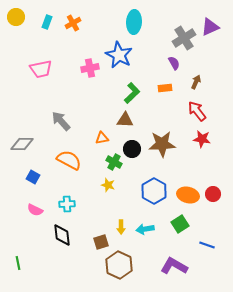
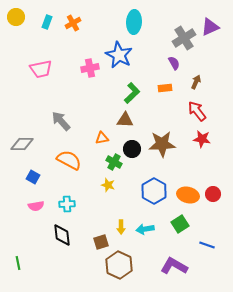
pink semicircle: moved 1 px right, 4 px up; rotated 35 degrees counterclockwise
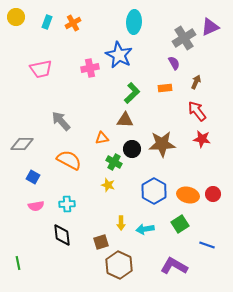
yellow arrow: moved 4 px up
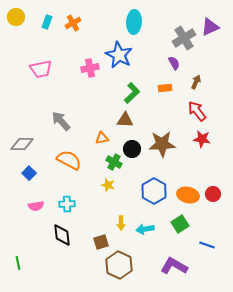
blue square: moved 4 px left, 4 px up; rotated 16 degrees clockwise
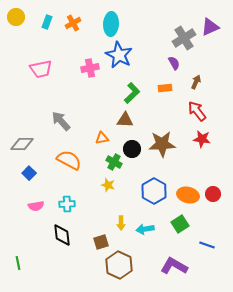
cyan ellipse: moved 23 px left, 2 px down
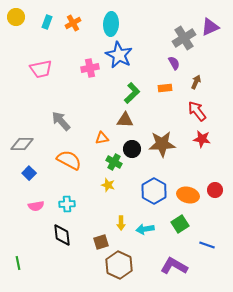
red circle: moved 2 px right, 4 px up
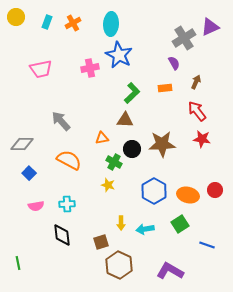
purple L-shape: moved 4 px left, 5 px down
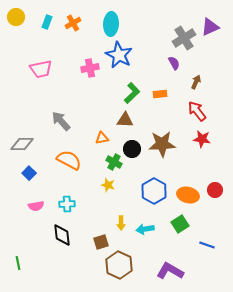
orange rectangle: moved 5 px left, 6 px down
